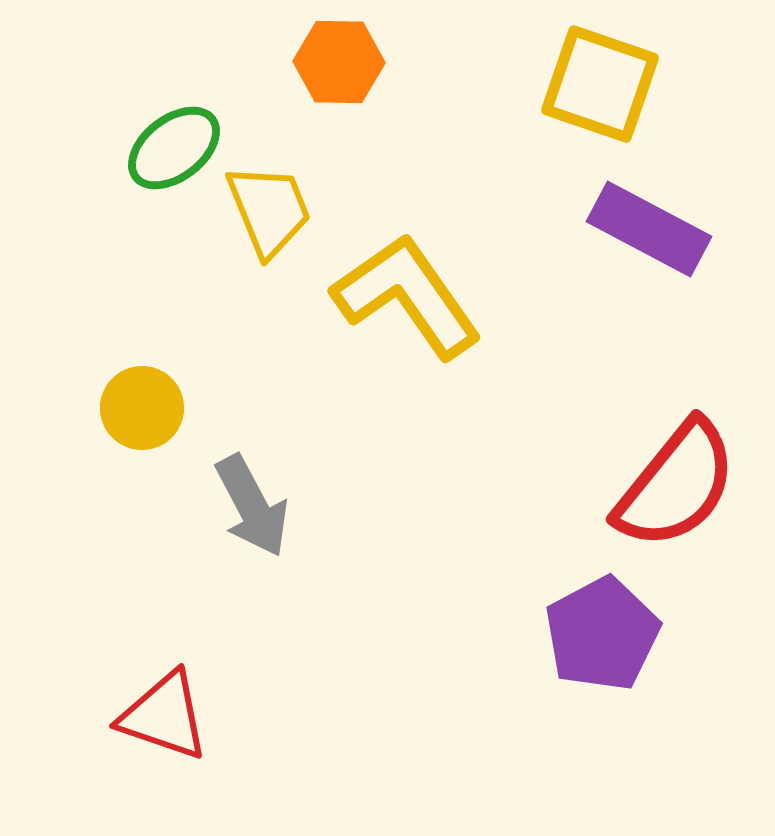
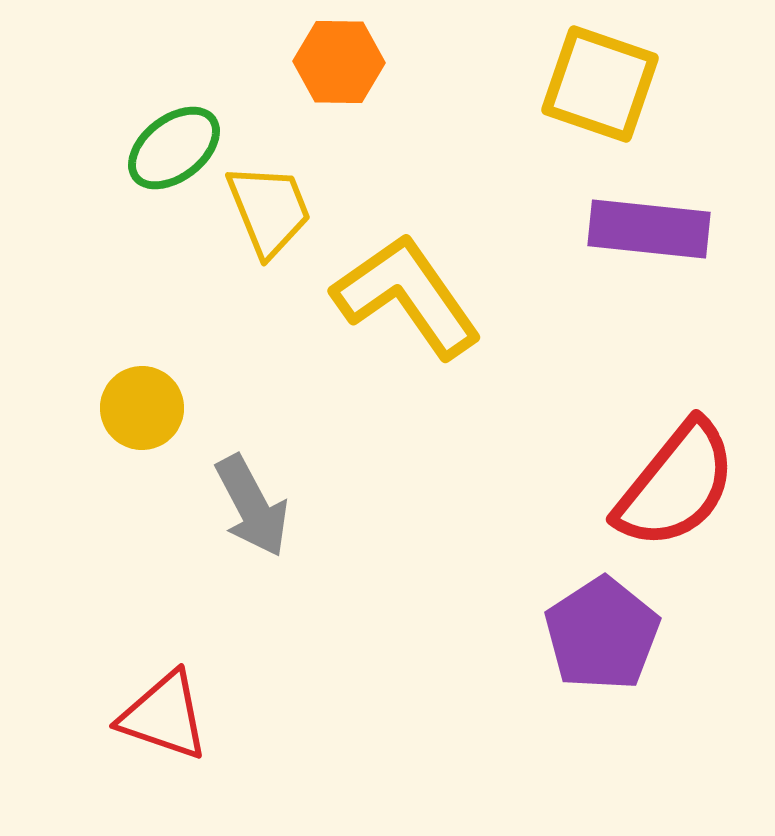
purple rectangle: rotated 22 degrees counterclockwise
purple pentagon: rotated 5 degrees counterclockwise
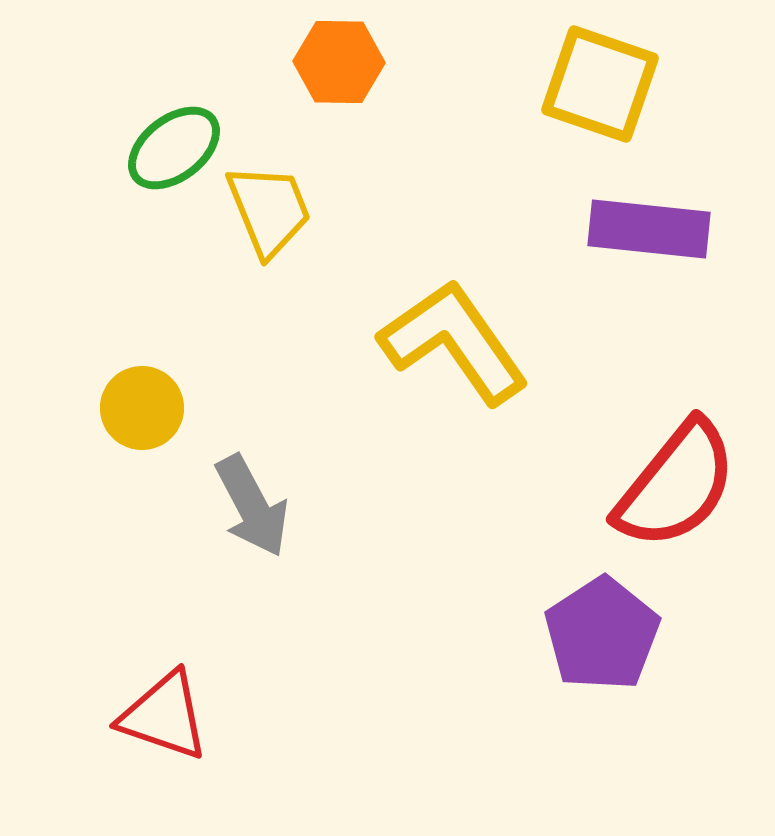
yellow L-shape: moved 47 px right, 46 px down
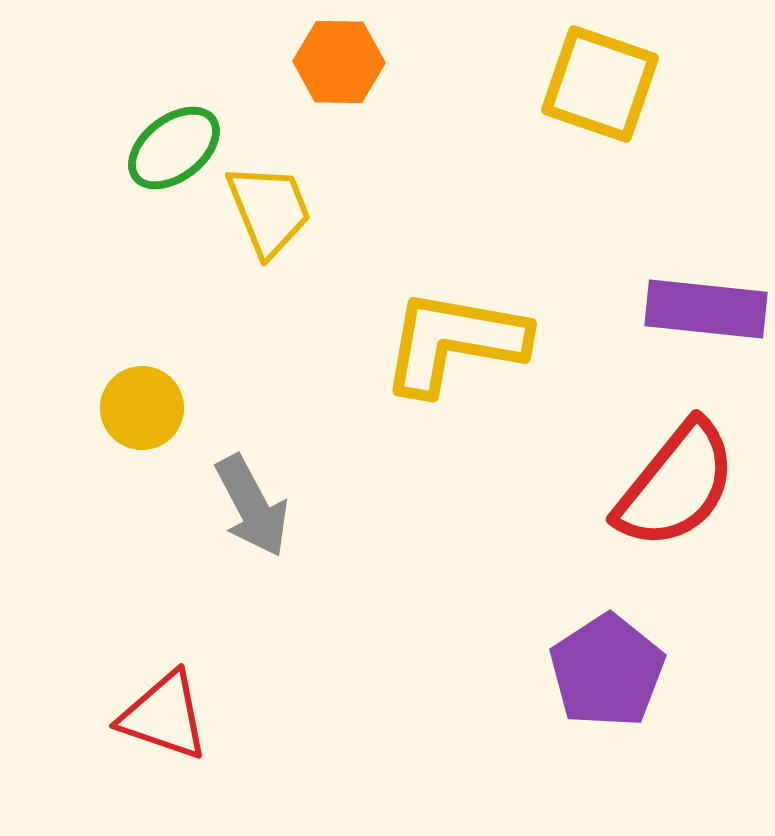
purple rectangle: moved 57 px right, 80 px down
yellow L-shape: rotated 45 degrees counterclockwise
purple pentagon: moved 5 px right, 37 px down
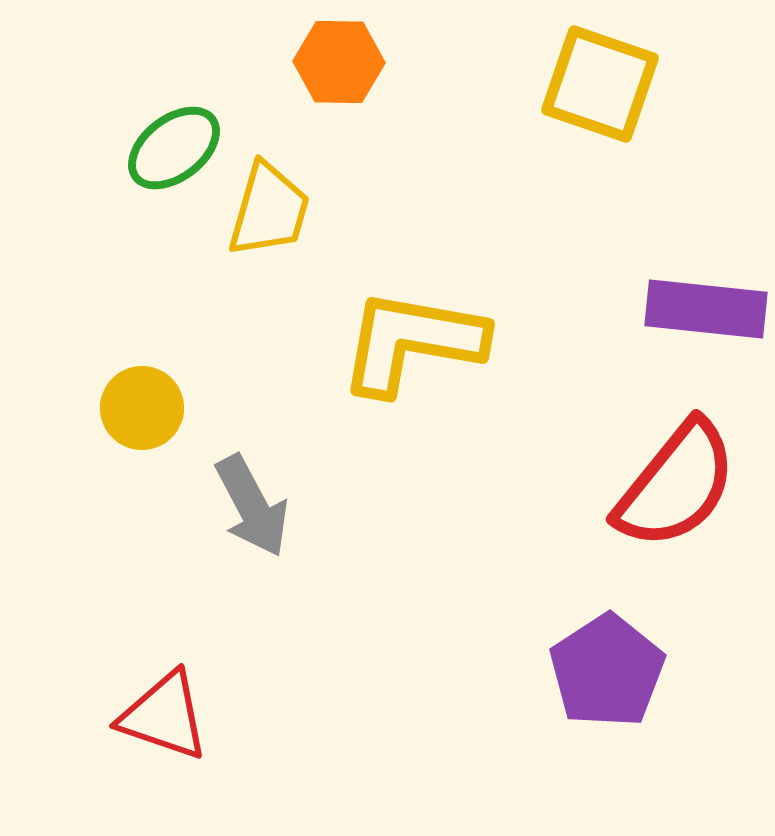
yellow trapezoid: rotated 38 degrees clockwise
yellow L-shape: moved 42 px left
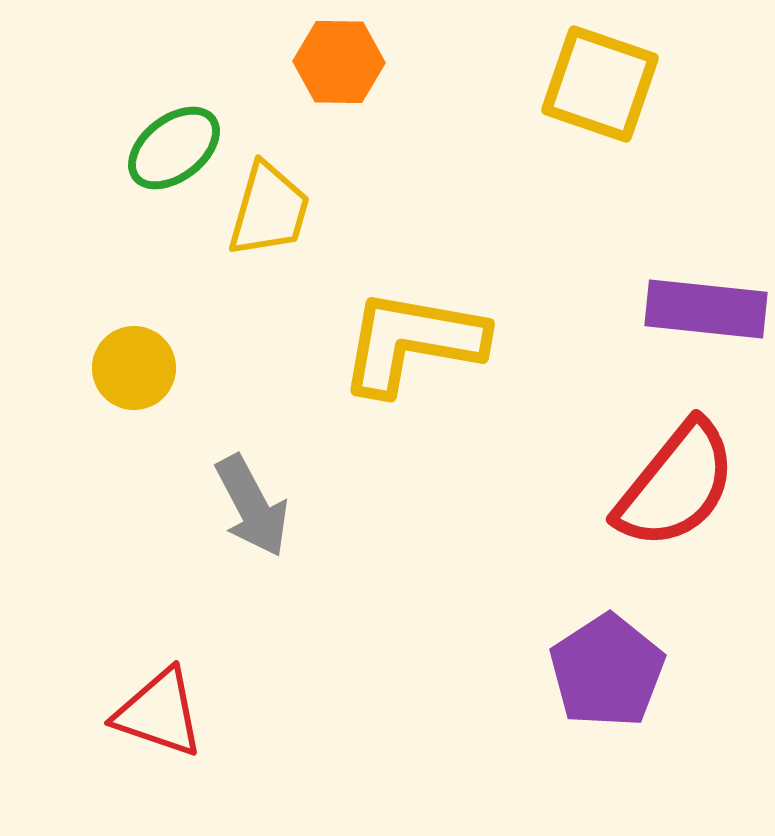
yellow circle: moved 8 px left, 40 px up
red triangle: moved 5 px left, 3 px up
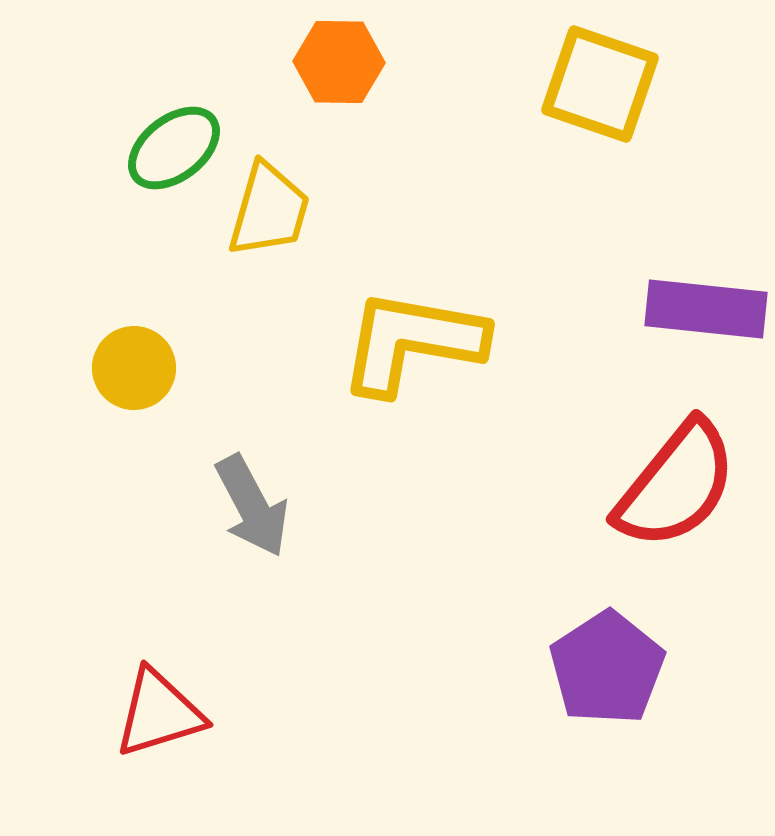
purple pentagon: moved 3 px up
red triangle: rotated 36 degrees counterclockwise
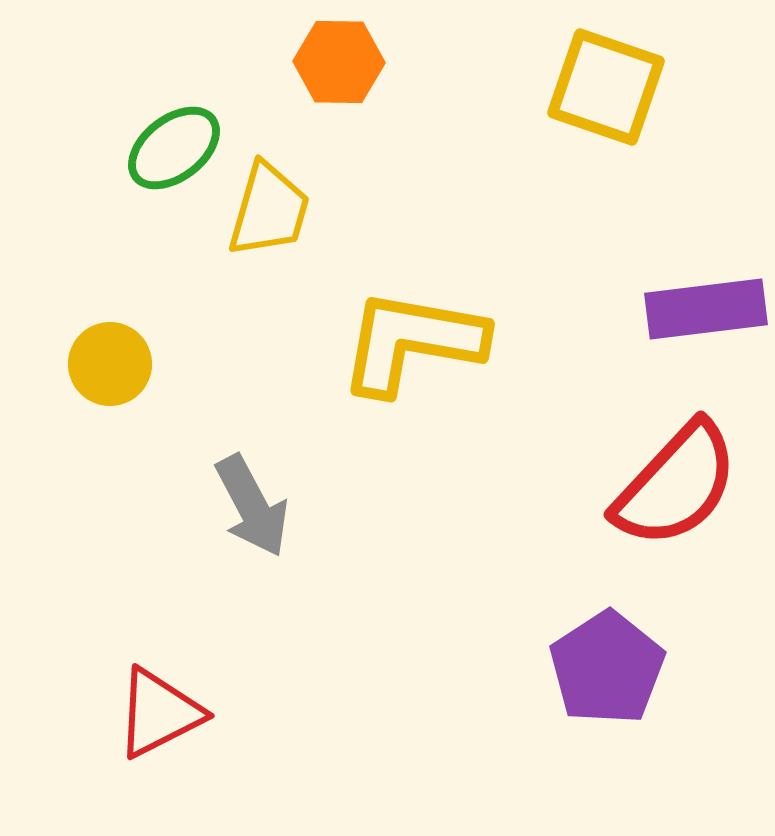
yellow square: moved 6 px right, 3 px down
purple rectangle: rotated 13 degrees counterclockwise
yellow circle: moved 24 px left, 4 px up
red semicircle: rotated 4 degrees clockwise
red triangle: rotated 10 degrees counterclockwise
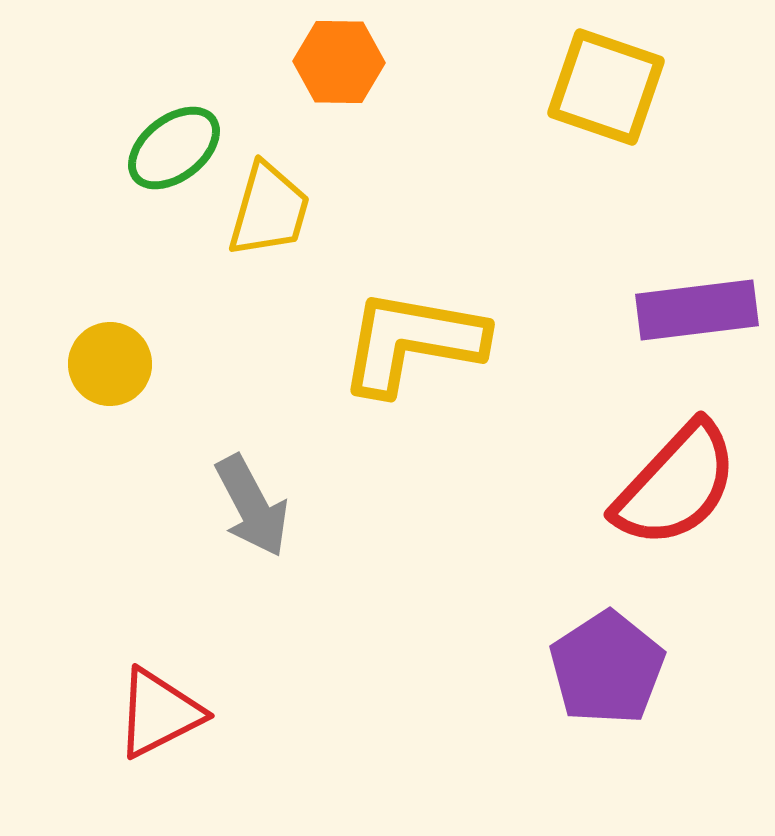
purple rectangle: moved 9 px left, 1 px down
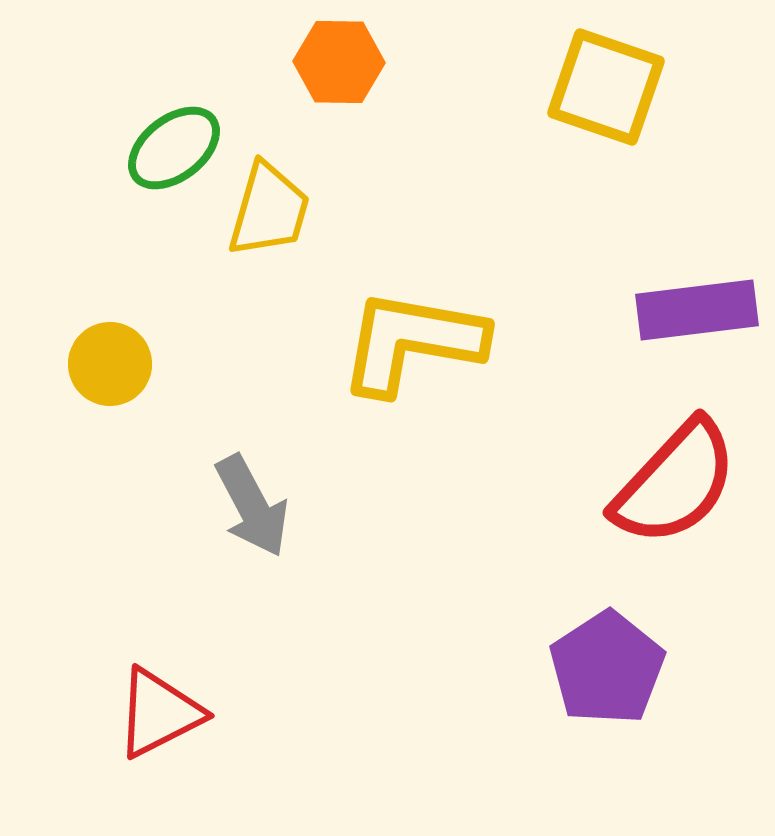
red semicircle: moved 1 px left, 2 px up
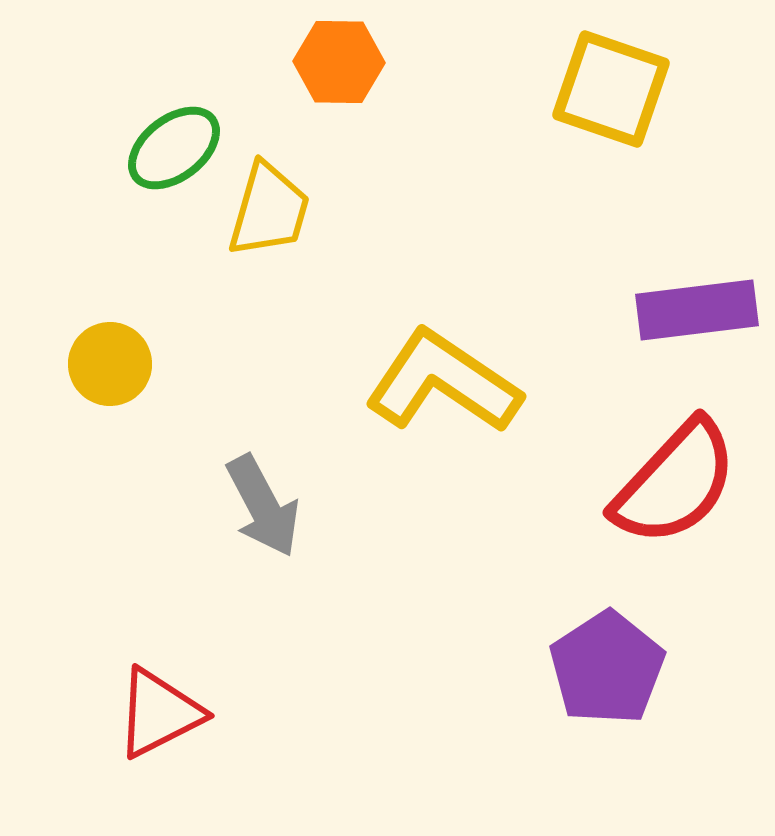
yellow square: moved 5 px right, 2 px down
yellow L-shape: moved 31 px right, 40 px down; rotated 24 degrees clockwise
gray arrow: moved 11 px right
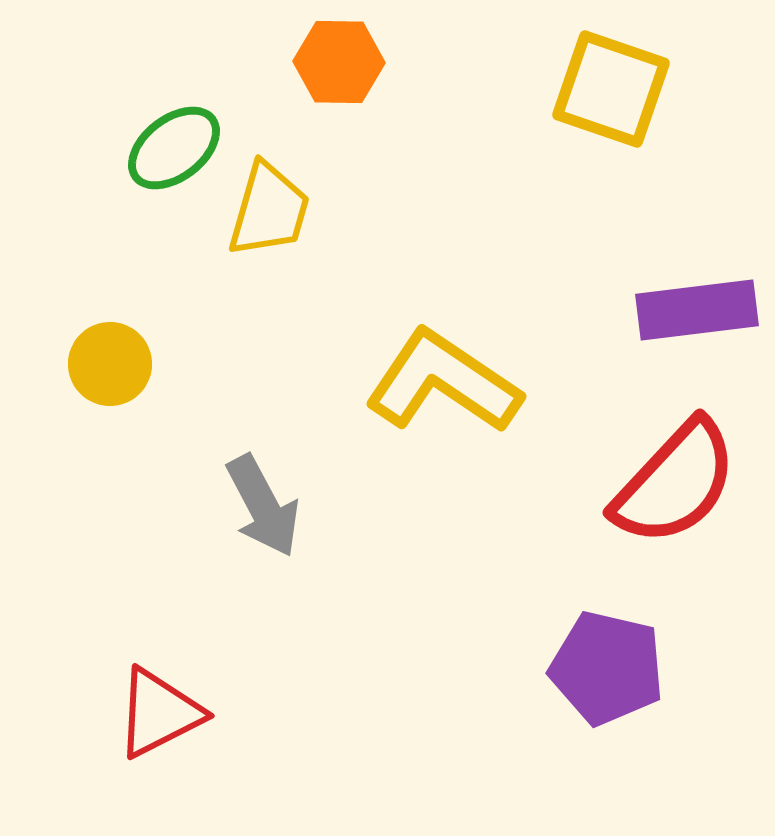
purple pentagon: rotated 26 degrees counterclockwise
